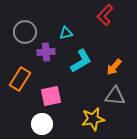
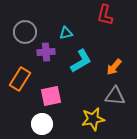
red L-shape: rotated 30 degrees counterclockwise
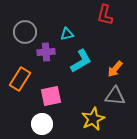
cyan triangle: moved 1 px right, 1 px down
orange arrow: moved 1 px right, 2 px down
yellow star: rotated 15 degrees counterclockwise
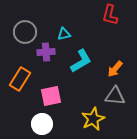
red L-shape: moved 5 px right
cyan triangle: moved 3 px left
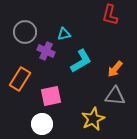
purple cross: moved 1 px up; rotated 30 degrees clockwise
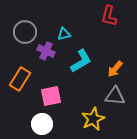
red L-shape: moved 1 px left, 1 px down
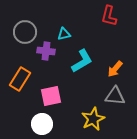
purple cross: rotated 18 degrees counterclockwise
cyan L-shape: moved 1 px right
